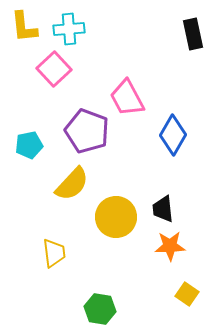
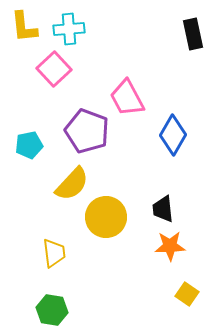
yellow circle: moved 10 px left
green hexagon: moved 48 px left, 1 px down
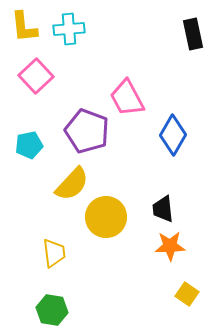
pink square: moved 18 px left, 7 px down
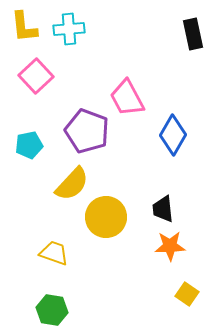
yellow trapezoid: rotated 64 degrees counterclockwise
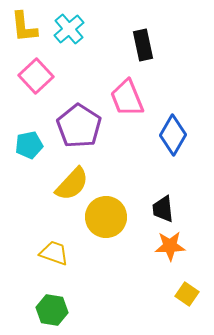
cyan cross: rotated 36 degrees counterclockwise
black rectangle: moved 50 px left, 11 px down
pink trapezoid: rotated 6 degrees clockwise
purple pentagon: moved 8 px left, 5 px up; rotated 12 degrees clockwise
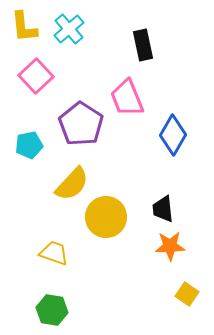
purple pentagon: moved 2 px right, 2 px up
